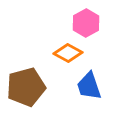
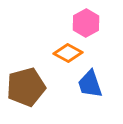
blue trapezoid: moved 1 px right, 2 px up
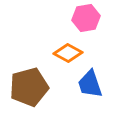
pink hexagon: moved 5 px up; rotated 20 degrees clockwise
brown pentagon: moved 3 px right
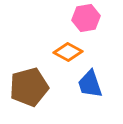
orange diamond: moved 1 px up
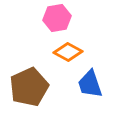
pink hexagon: moved 29 px left
brown pentagon: rotated 9 degrees counterclockwise
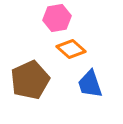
orange diamond: moved 3 px right, 3 px up; rotated 12 degrees clockwise
brown pentagon: moved 1 px right, 7 px up
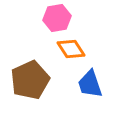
orange diamond: rotated 16 degrees clockwise
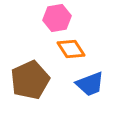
blue trapezoid: rotated 92 degrees counterclockwise
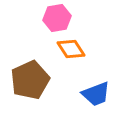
blue trapezoid: moved 6 px right, 10 px down
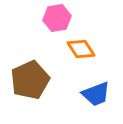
orange diamond: moved 10 px right
